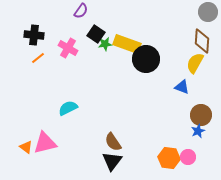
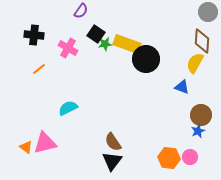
orange line: moved 1 px right, 11 px down
pink circle: moved 2 px right
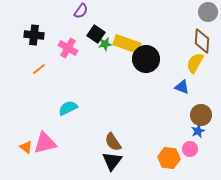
pink circle: moved 8 px up
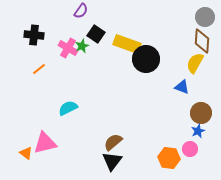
gray circle: moved 3 px left, 5 px down
green star: moved 23 px left, 2 px down; rotated 16 degrees counterclockwise
brown circle: moved 2 px up
brown semicircle: rotated 84 degrees clockwise
orange triangle: moved 6 px down
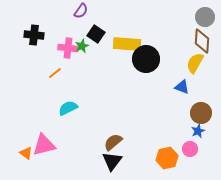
yellow rectangle: rotated 16 degrees counterclockwise
pink cross: rotated 24 degrees counterclockwise
orange line: moved 16 px right, 4 px down
pink triangle: moved 1 px left, 2 px down
orange hexagon: moved 2 px left; rotated 20 degrees counterclockwise
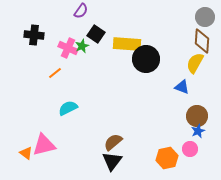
pink cross: rotated 18 degrees clockwise
brown circle: moved 4 px left, 3 px down
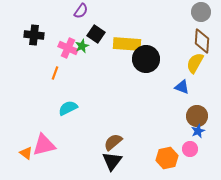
gray circle: moved 4 px left, 5 px up
orange line: rotated 32 degrees counterclockwise
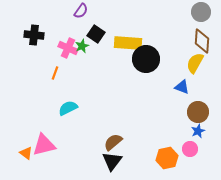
yellow rectangle: moved 1 px right, 1 px up
brown circle: moved 1 px right, 4 px up
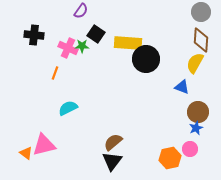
brown diamond: moved 1 px left, 1 px up
green star: rotated 24 degrees clockwise
blue star: moved 2 px left, 3 px up
orange hexagon: moved 3 px right
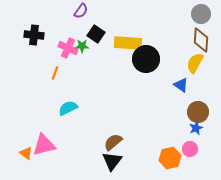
gray circle: moved 2 px down
blue triangle: moved 1 px left, 2 px up; rotated 14 degrees clockwise
